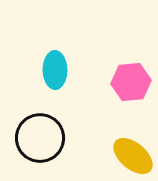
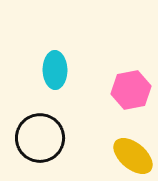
pink hexagon: moved 8 px down; rotated 6 degrees counterclockwise
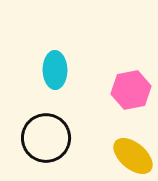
black circle: moved 6 px right
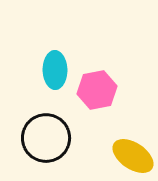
pink hexagon: moved 34 px left
yellow ellipse: rotated 6 degrees counterclockwise
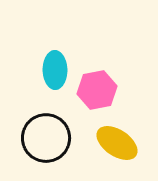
yellow ellipse: moved 16 px left, 13 px up
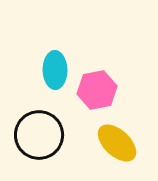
black circle: moved 7 px left, 3 px up
yellow ellipse: rotated 9 degrees clockwise
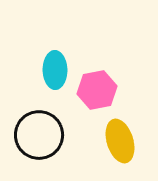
yellow ellipse: moved 3 px right, 2 px up; rotated 30 degrees clockwise
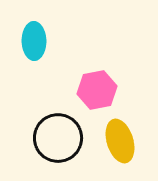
cyan ellipse: moved 21 px left, 29 px up
black circle: moved 19 px right, 3 px down
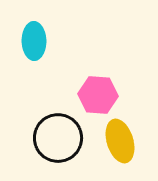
pink hexagon: moved 1 px right, 5 px down; rotated 15 degrees clockwise
